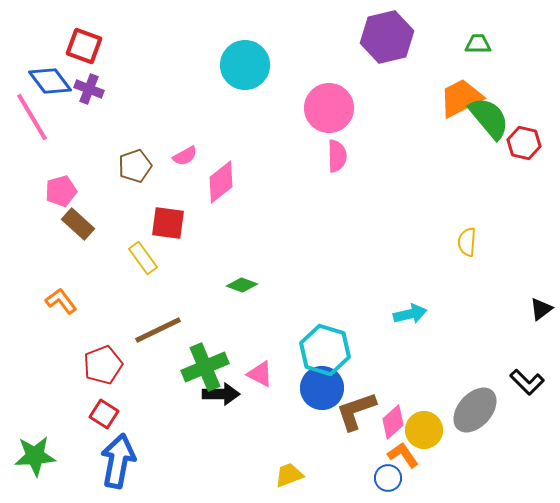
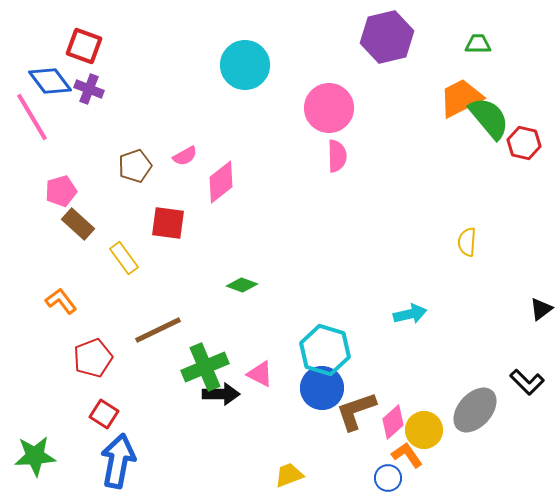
yellow rectangle at (143, 258): moved 19 px left
red pentagon at (103, 365): moved 10 px left, 7 px up
orange L-shape at (403, 455): moved 4 px right
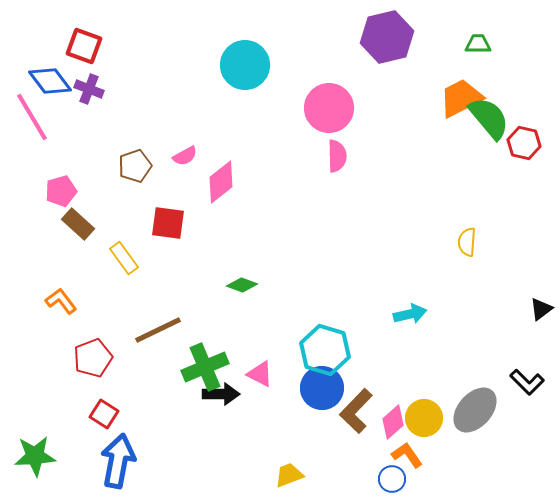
brown L-shape at (356, 411): rotated 27 degrees counterclockwise
yellow circle at (424, 430): moved 12 px up
blue circle at (388, 478): moved 4 px right, 1 px down
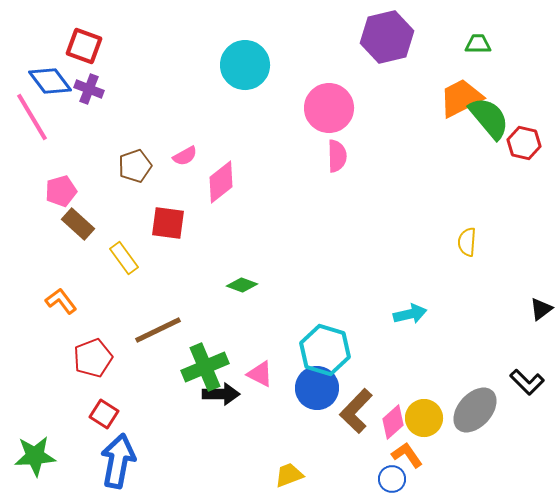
blue circle at (322, 388): moved 5 px left
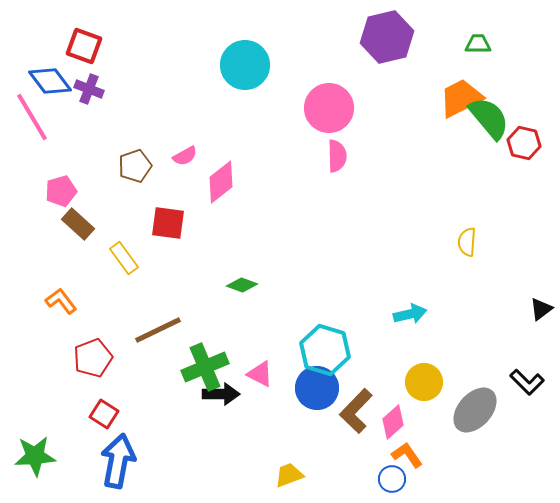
yellow circle at (424, 418): moved 36 px up
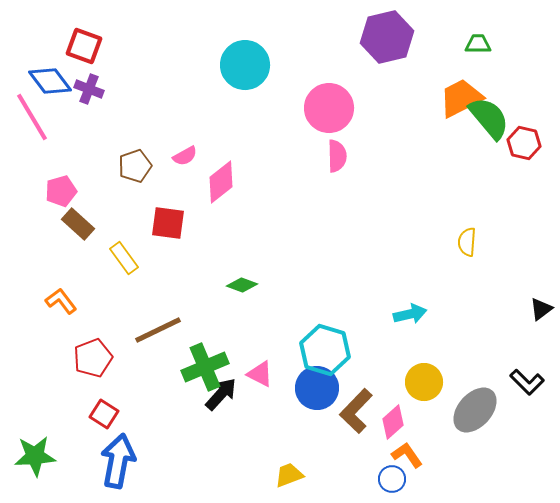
black arrow at (221, 394): rotated 48 degrees counterclockwise
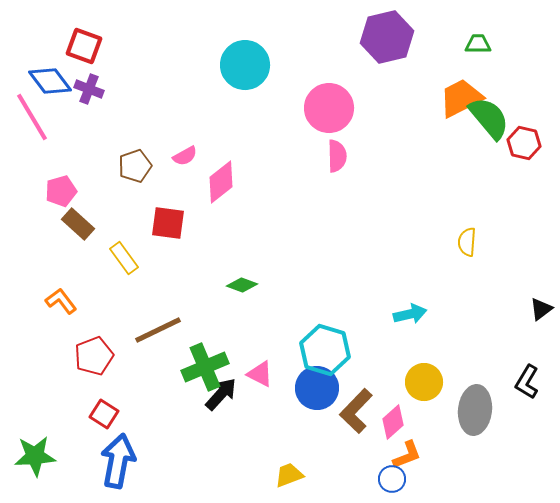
red pentagon at (93, 358): moved 1 px right, 2 px up
black L-shape at (527, 382): rotated 76 degrees clockwise
gray ellipse at (475, 410): rotated 36 degrees counterclockwise
orange L-shape at (407, 455): rotated 104 degrees clockwise
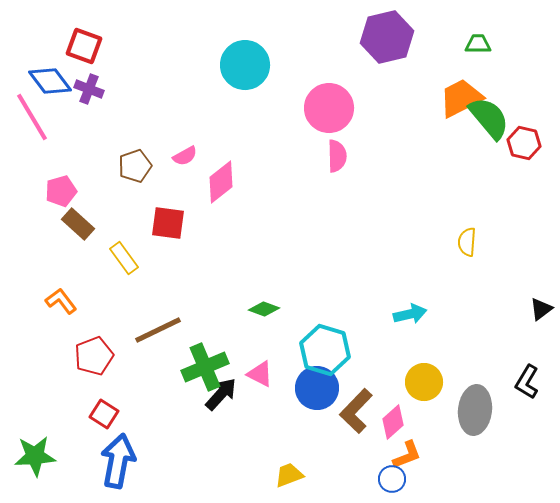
green diamond at (242, 285): moved 22 px right, 24 px down
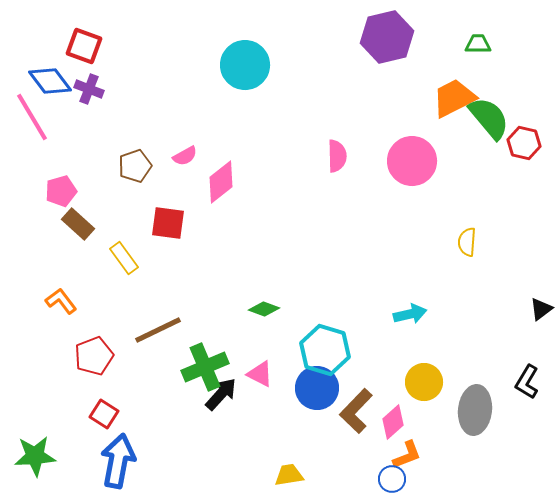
orange trapezoid at (461, 98): moved 7 px left
pink circle at (329, 108): moved 83 px right, 53 px down
yellow trapezoid at (289, 475): rotated 12 degrees clockwise
